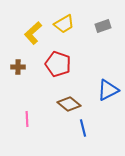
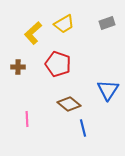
gray rectangle: moved 4 px right, 3 px up
blue triangle: rotated 30 degrees counterclockwise
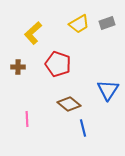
yellow trapezoid: moved 15 px right
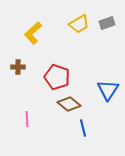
red pentagon: moved 1 px left, 13 px down
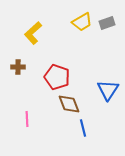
yellow trapezoid: moved 3 px right, 2 px up
brown diamond: rotated 30 degrees clockwise
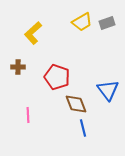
blue triangle: rotated 10 degrees counterclockwise
brown diamond: moved 7 px right
pink line: moved 1 px right, 4 px up
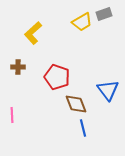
gray rectangle: moved 3 px left, 9 px up
pink line: moved 16 px left
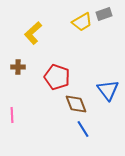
blue line: moved 1 px down; rotated 18 degrees counterclockwise
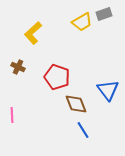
brown cross: rotated 24 degrees clockwise
blue line: moved 1 px down
